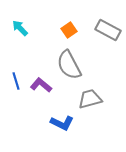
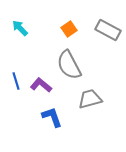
orange square: moved 1 px up
blue L-shape: moved 10 px left, 6 px up; rotated 135 degrees counterclockwise
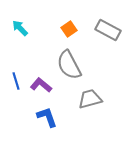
blue L-shape: moved 5 px left
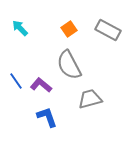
blue line: rotated 18 degrees counterclockwise
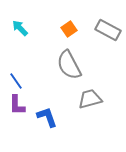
purple L-shape: moved 24 px left, 20 px down; rotated 130 degrees counterclockwise
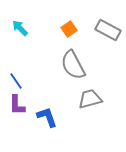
gray semicircle: moved 4 px right
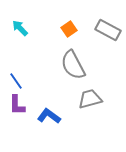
blue L-shape: moved 2 px right, 1 px up; rotated 35 degrees counterclockwise
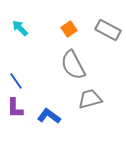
purple L-shape: moved 2 px left, 3 px down
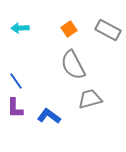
cyan arrow: rotated 48 degrees counterclockwise
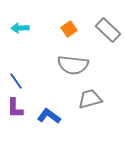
gray rectangle: rotated 15 degrees clockwise
gray semicircle: rotated 56 degrees counterclockwise
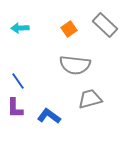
gray rectangle: moved 3 px left, 5 px up
gray semicircle: moved 2 px right
blue line: moved 2 px right
